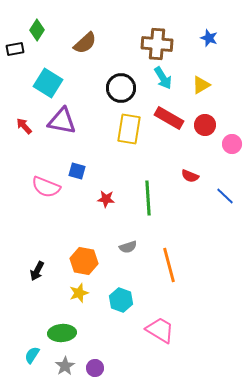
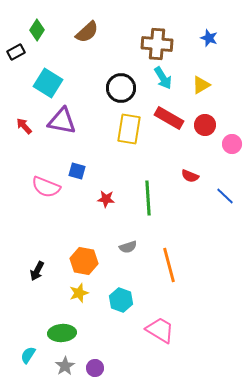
brown semicircle: moved 2 px right, 11 px up
black rectangle: moved 1 px right, 3 px down; rotated 18 degrees counterclockwise
cyan semicircle: moved 4 px left
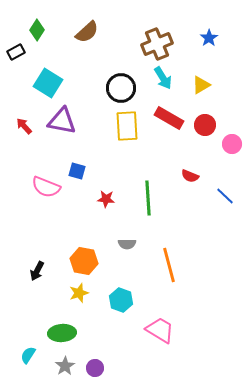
blue star: rotated 18 degrees clockwise
brown cross: rotated 28 degrees counterclockwise
yellow rectangle: moved 2 px left, 3 px up; rotated 12 degrees counterclockwise
gray semicircle: moved 1 px left, 3 px up; rotated 18 degrees clockwise
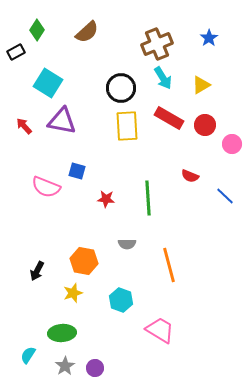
yellow star: moved 6 px left
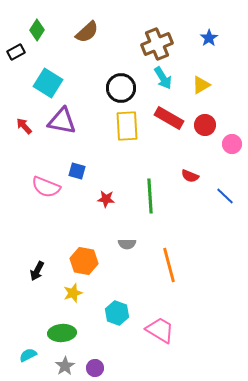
green line: moved 2 px right, 2 px up
cyan hexagon: moved 4 px left, 13 px down
cyan semicircle: rotated 30 degrees clockwise
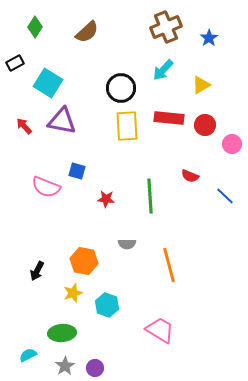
green diamond: moved 2 px left, 3 px up
brown cross: moved 9 px right, 17 px up
black rectangle: moved 1 px left, 11 px down
cyan arrow: moved 8 px up; rotated 75 degrees clockwise
red rectangle: rotated 24 degrees counterclockwise
cyan hexagon: moved 10 px left, 8 px up
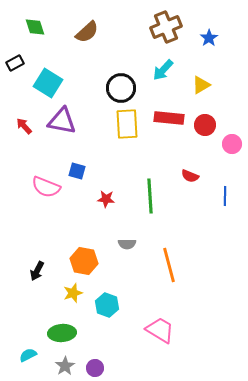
green diamond: rotated 50 degrees counterclockwise
yellow rectangle: moved 2 px up
blue line: rotated 48 degrees clockwise
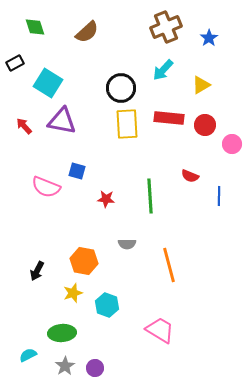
blue line: moved 6 px left
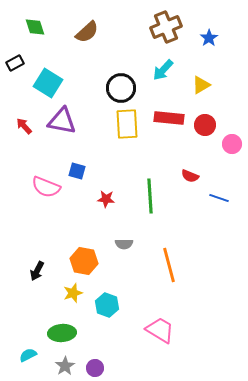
blue line: moved 2 px down; rotated 72 degrees counterclockwise
gray semicircle: moved 3 px left
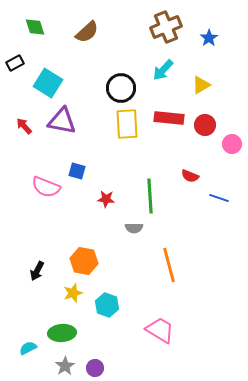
gray semicircle: moved 10 px right, 16 px up
cyan semicircle: moved 7 px up
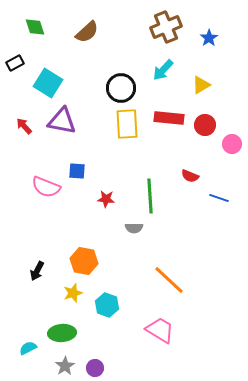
blue square: rotated 12 degrees counterclockwise
orange line: moved 15 px down; rotated 32 degrees counterclockwise
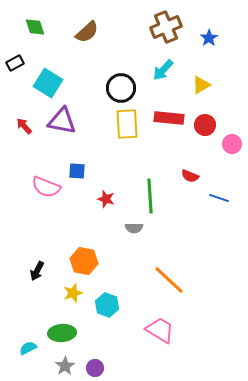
red star: rotated 12 degrees clockwise
